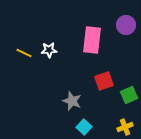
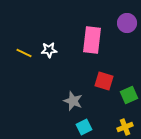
purple circle: moved 1 px right, 2 px up
red square: rotated 36 degrees clockwise
gray star: moved 1 px right
cyan square: rotated 21 degrees clockwise
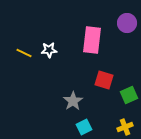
red square: moved 1 px up
gray star: rotated 18 degrees clockwise
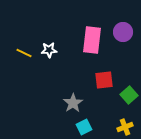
purple circle: moved 4 px left, 9 px down
red square: rotated 24 degrees counterclockwise
green square: rotated 18 degrees counterclockwise
gray star: moved 2 px down
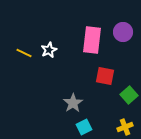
white star: rotated 21 degrees counterclockwise
red square: moved 1 px right, 4 px up; rotated 18 degrees clockwise
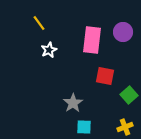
yellow line: moved 15 px right, 30 px up; rotated 28 degrees clockwise
cyan square: rotated 28 degrees clockwise
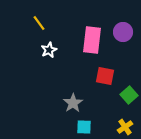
yellow cross: rotated 14 degrees counterclockwise
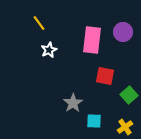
cyan square: moved 10 px right, 6 px up
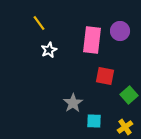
purple circle: moved 3 px left, 1 px up
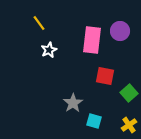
green square: moved 2 px up
cyan square: rotated 14 degrees clockwise
yellow cross: moved 4 px right, 2 px up
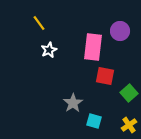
pink rectangle: moved 1 px right, 7 px down
